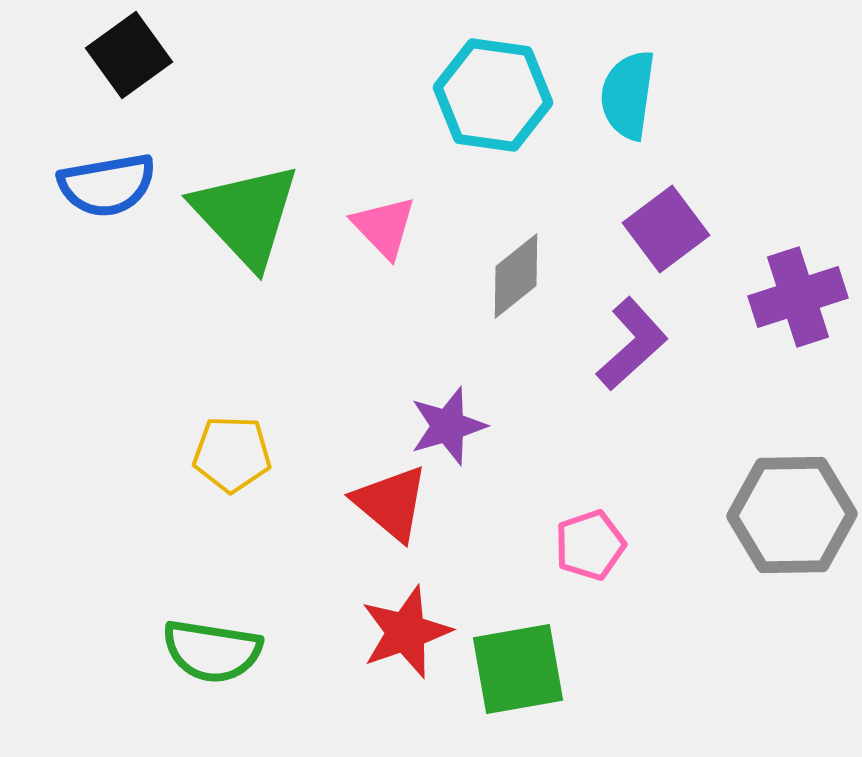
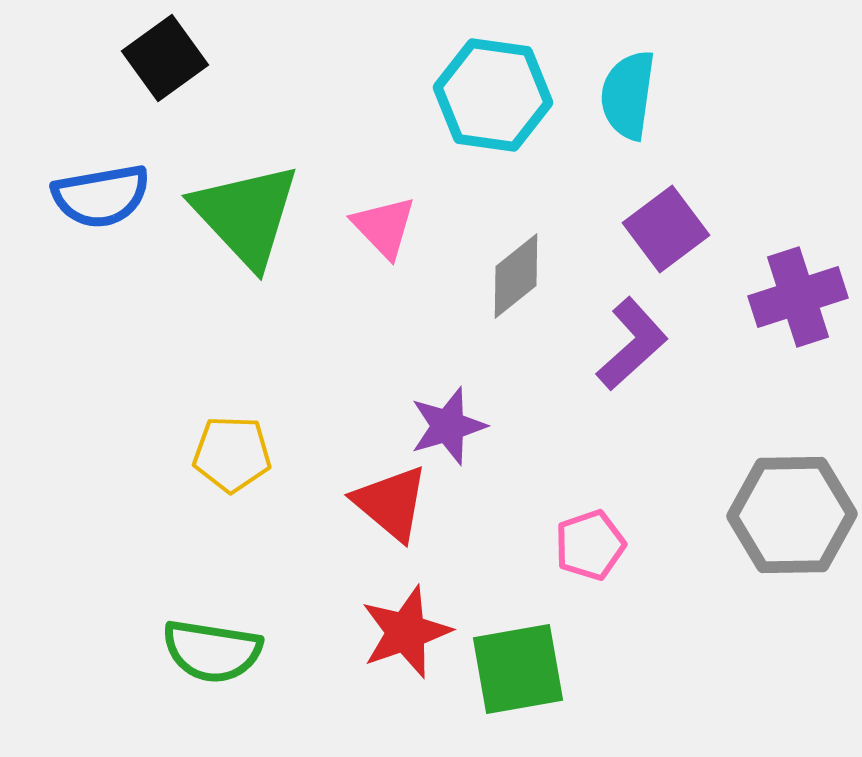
black square: moved 36 px right, 3 px down
blue semicircle: moved 6 px left, 11 px down
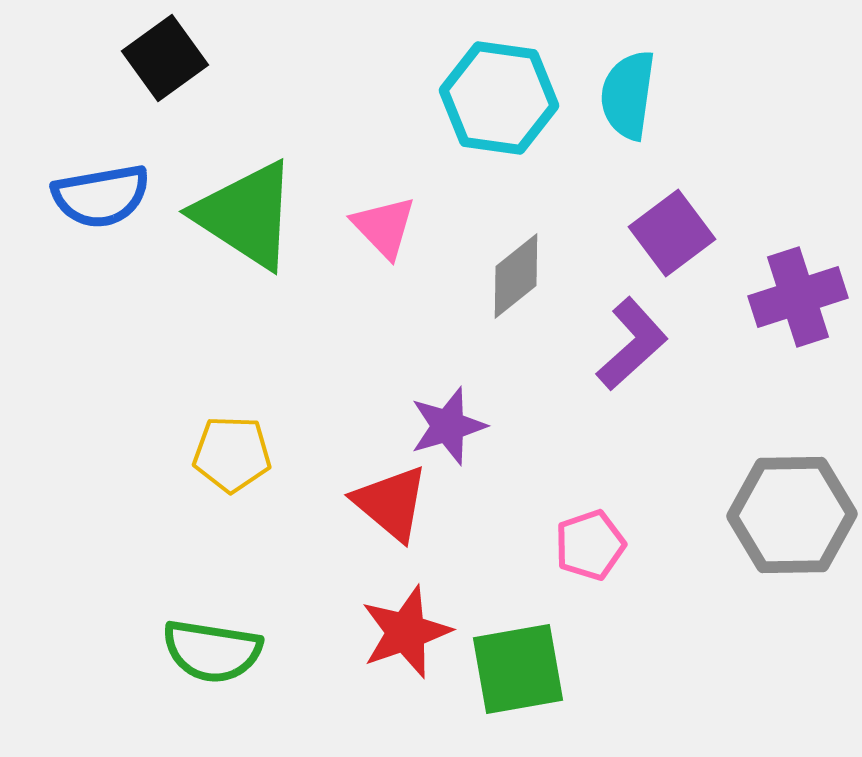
cyan hexagon: moved 6 px right, 3 px down
green triangle: rotated 14 degrees counterclockwise
purple square: moved 6 px right, 4 px down
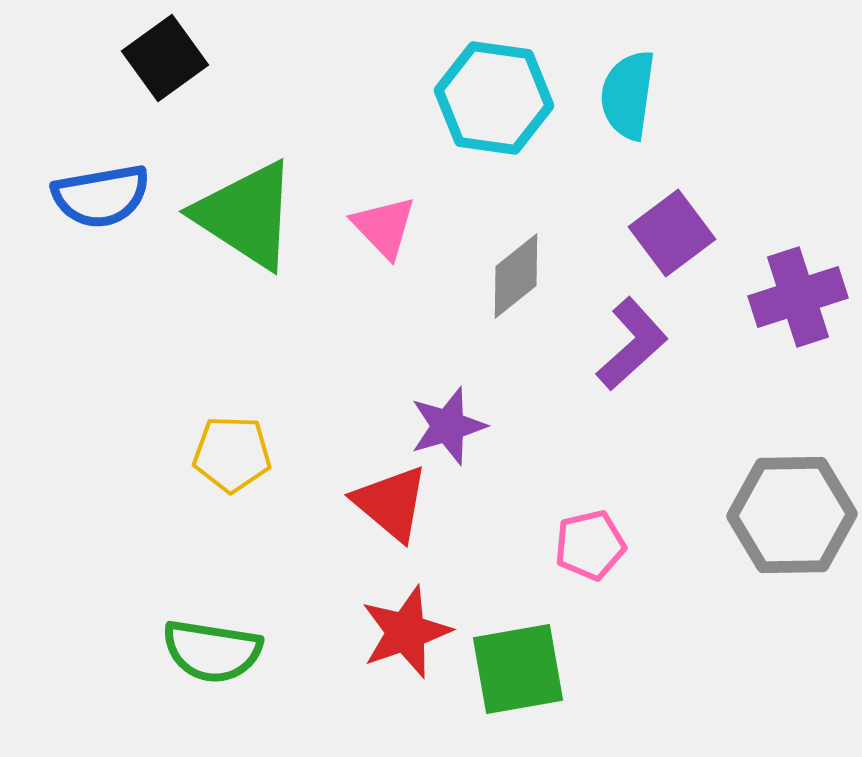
cyan hexagon: moved 5 px left
pink pentagon: rotated 6 degrees clockwise
